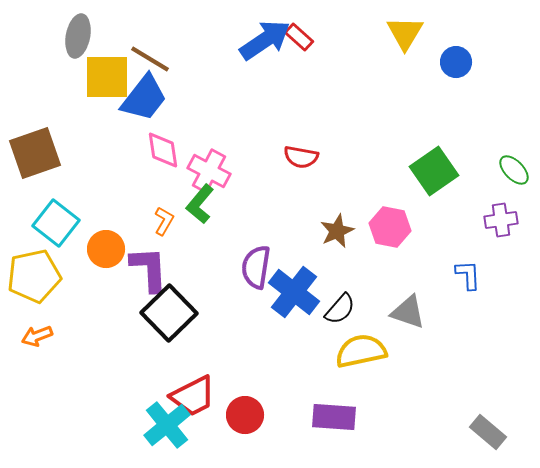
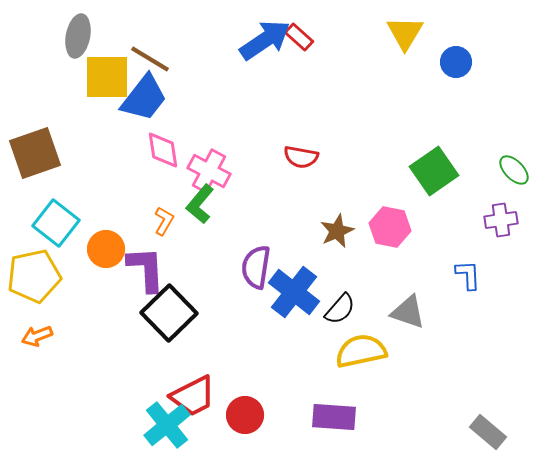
purple L-shape: moved 3 px left
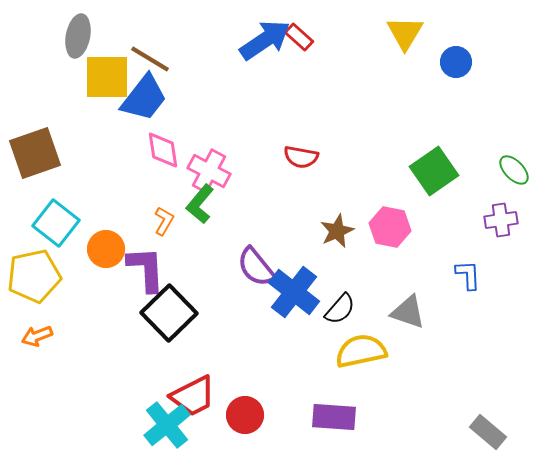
purple semicircle: rotated 48 degrees counterclockwise
